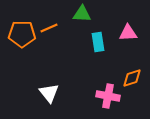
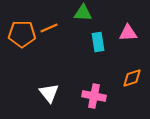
green triangle: moved 1 px right, 1 px up
pink cross: moved 14 px left
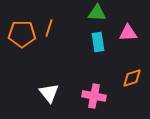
green triangle: moved 14 px right
orange line: rotated 48 degrees counterclockwise
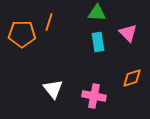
orange line: moved 6 px up
pink triangle: rotated 48 degrees clockwise
white triangle: moved 4 px right, 4 px up
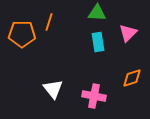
pink triangle: rotated 30 degrees clockwise
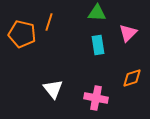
orange pentagon: rotated 12 degrees clockwise
cyan rectangle: moved 3 px down
pink cross: moved 2 px right, 2 px down
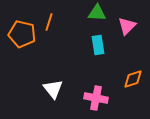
pink triangle: moved 1 px left, 7 px up
orange diamond: moved 1 px right, 1 px down
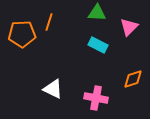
pink triangle: moved 2 px right, 1 px down
orange pentagon: rotated 16 degrees counterclockwise
cyan rectangle: rotated 54 degrees counterclockwise
white triangle: rotated 25 degrees counterclockwise
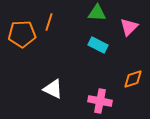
pink cross: moved 4 px right, 3 px down
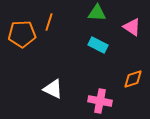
pink triangle: moved 3 px right; rotated 42 degrees counterclockwise
